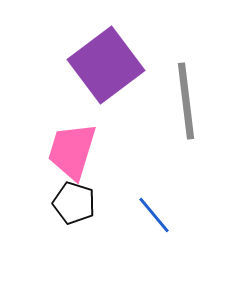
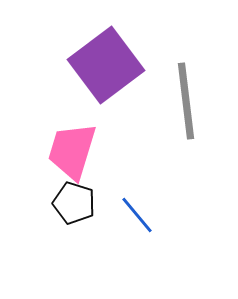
blue line: moved 17 px left
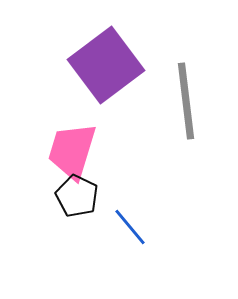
black pentagon: moved 3 px right, 7 px up; rotated 9 degrees clockwise
blue line: moved 7 px left, 12 px down
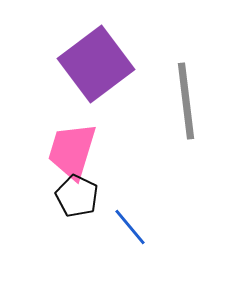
purple square: moved 10 px left, 1 px up
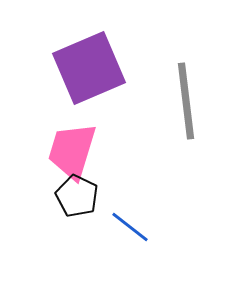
purple square: moved 7 px left, 4 px down; rotated 14 degrees clockwise
blue line: rotated 12 degrees counterclockwise
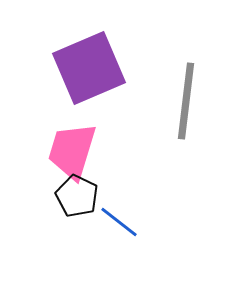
gray line: rotated 14 degrees clockwise
blue line: moved 11 px left, 5 px up
